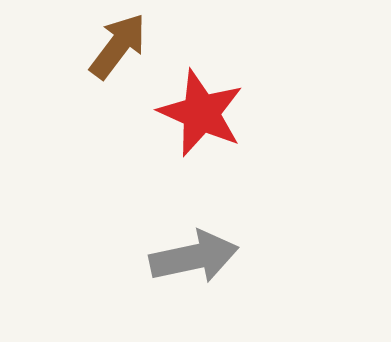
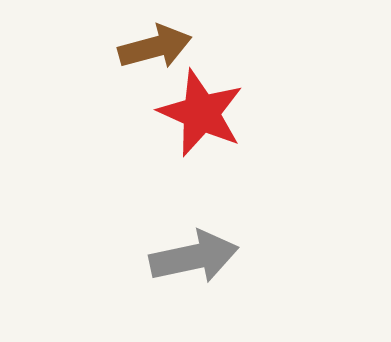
brown arrow: moved 37 px right, 1 px down; rotated 38 degrees clockwise
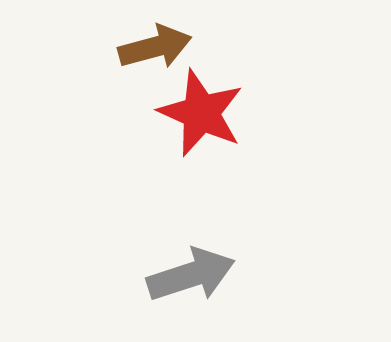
gray arrow: moved 3 px left, 18 px down; rotated 6 degrees counterclockwise
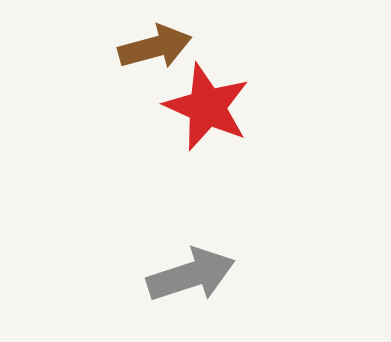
red star: moved 6 px right, 6 px up
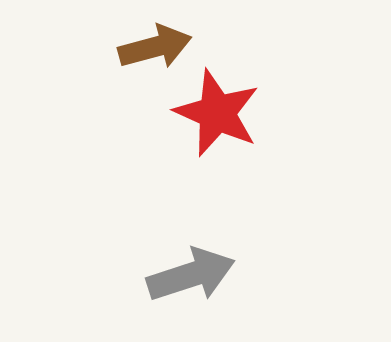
red star: moved 10 px right, 6 px down
